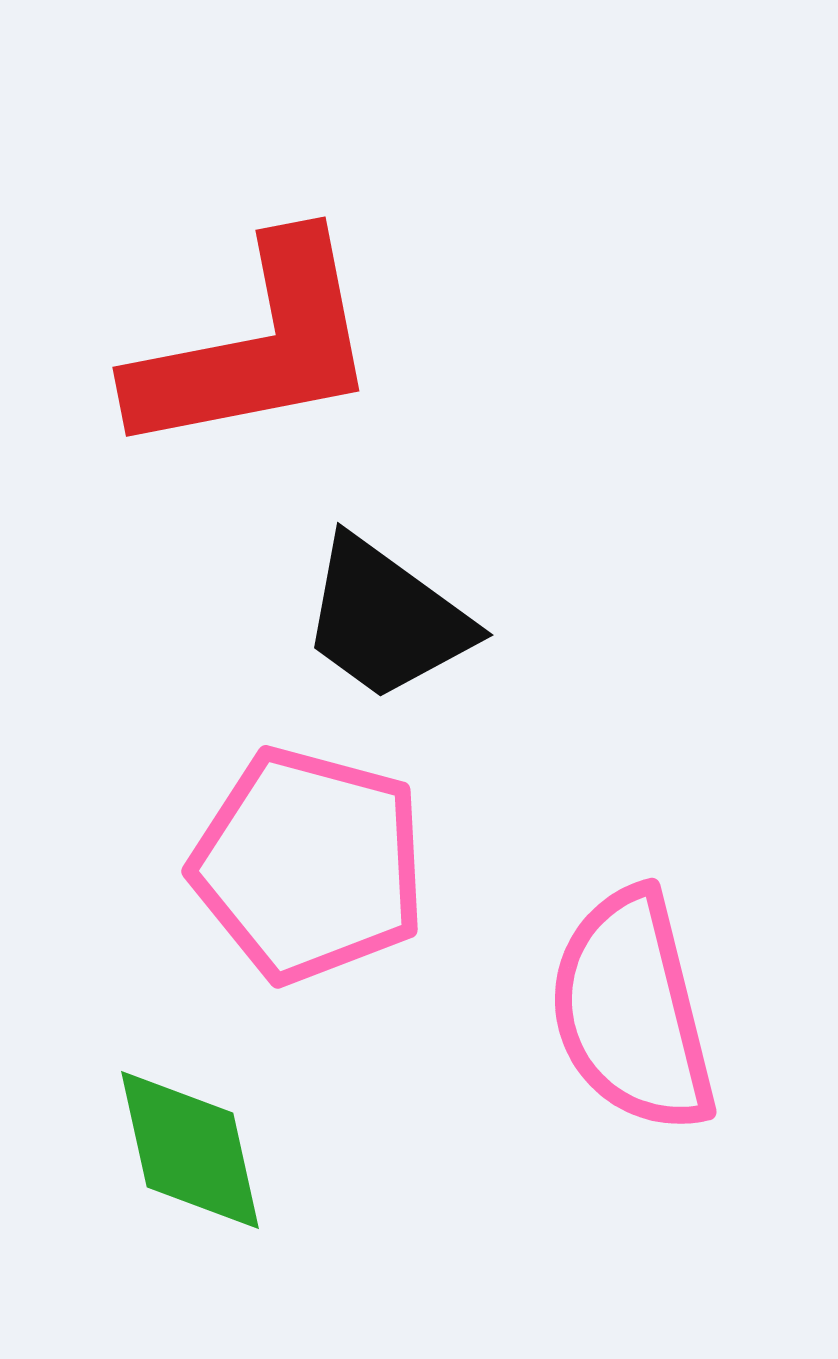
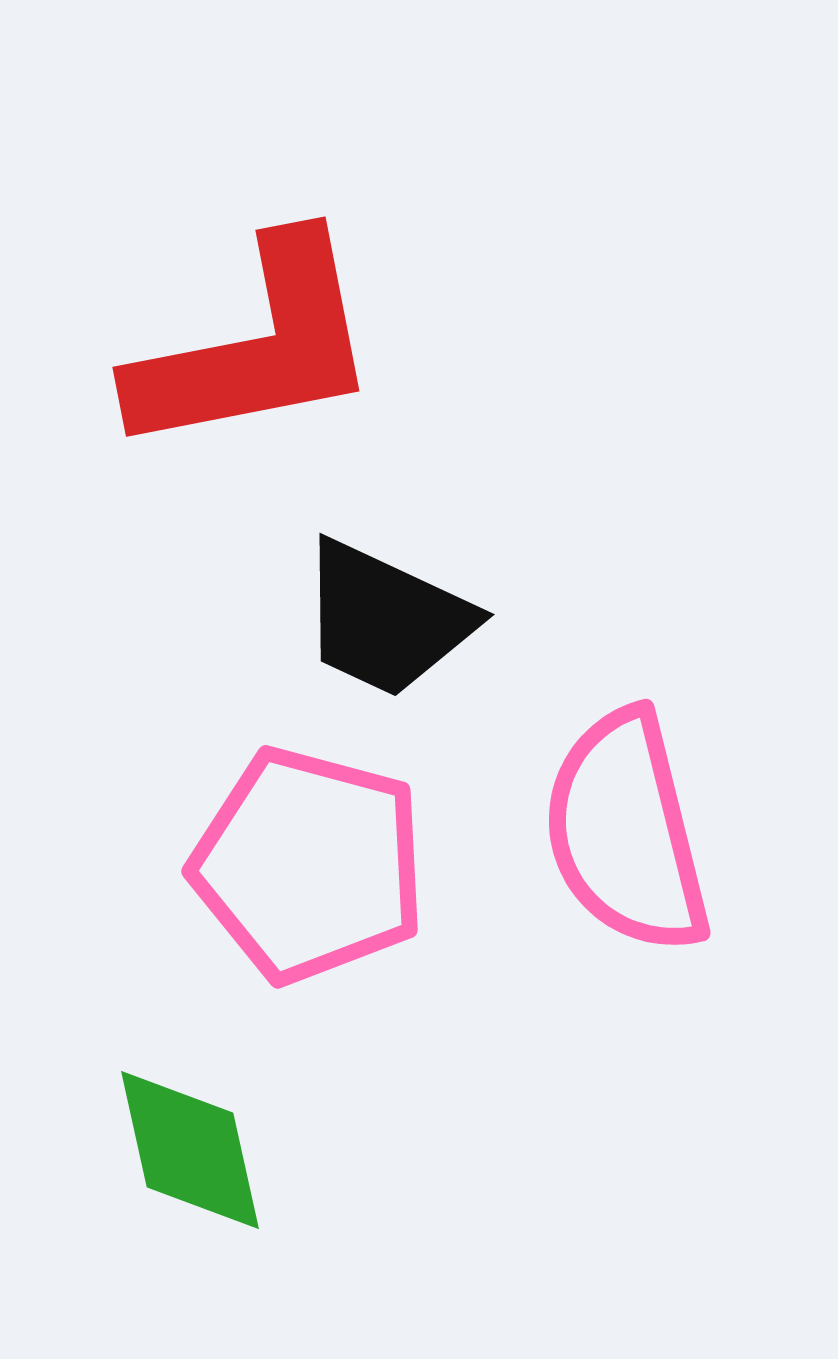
black trapezoid: rotated 11 degrees counterclockwise
pink semicircle: moved 6 px left, 179 px up
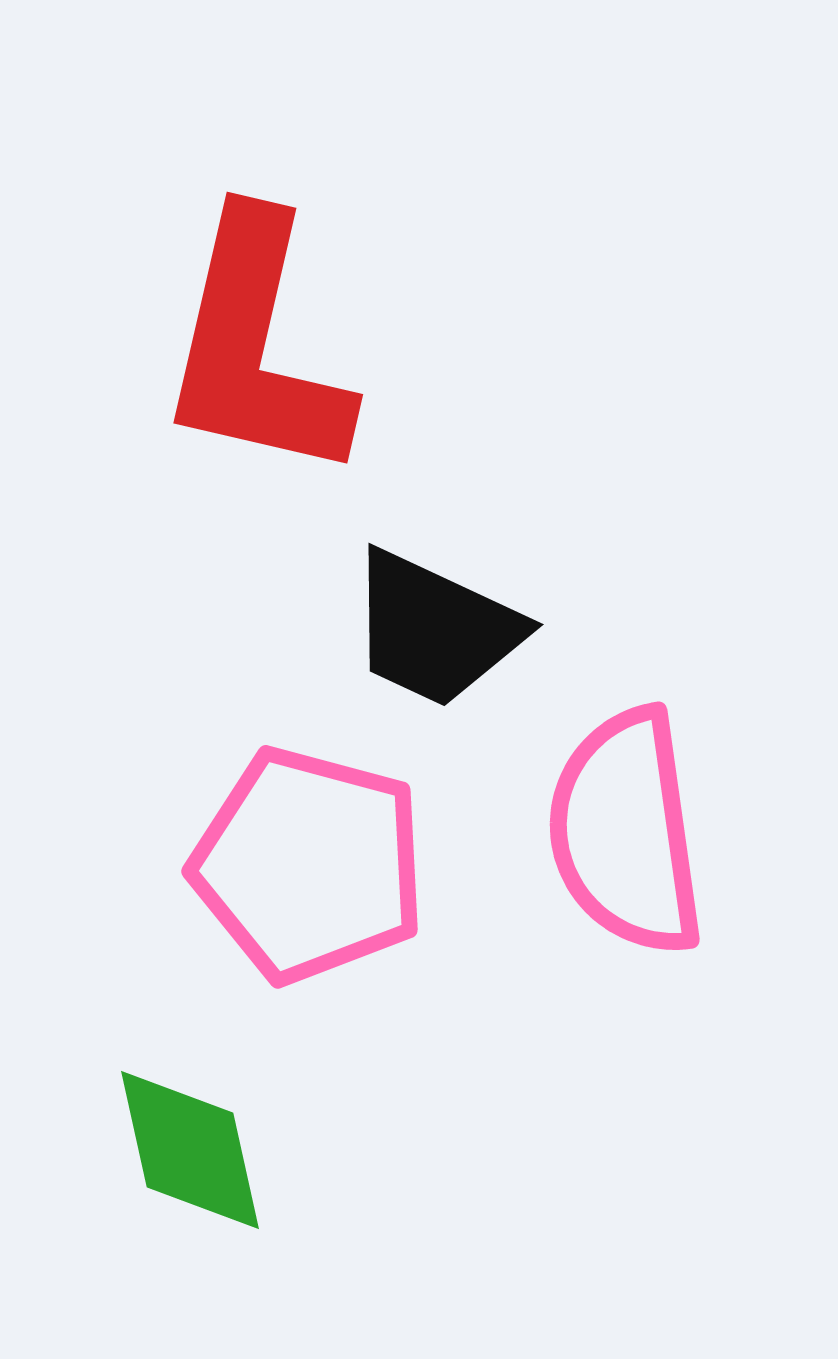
red L-shape: rotated 114 degrees clockwise
black trapezoid: moved 49 px right, 10 px down
pink semicircle: rotated 6 degrees clockwise
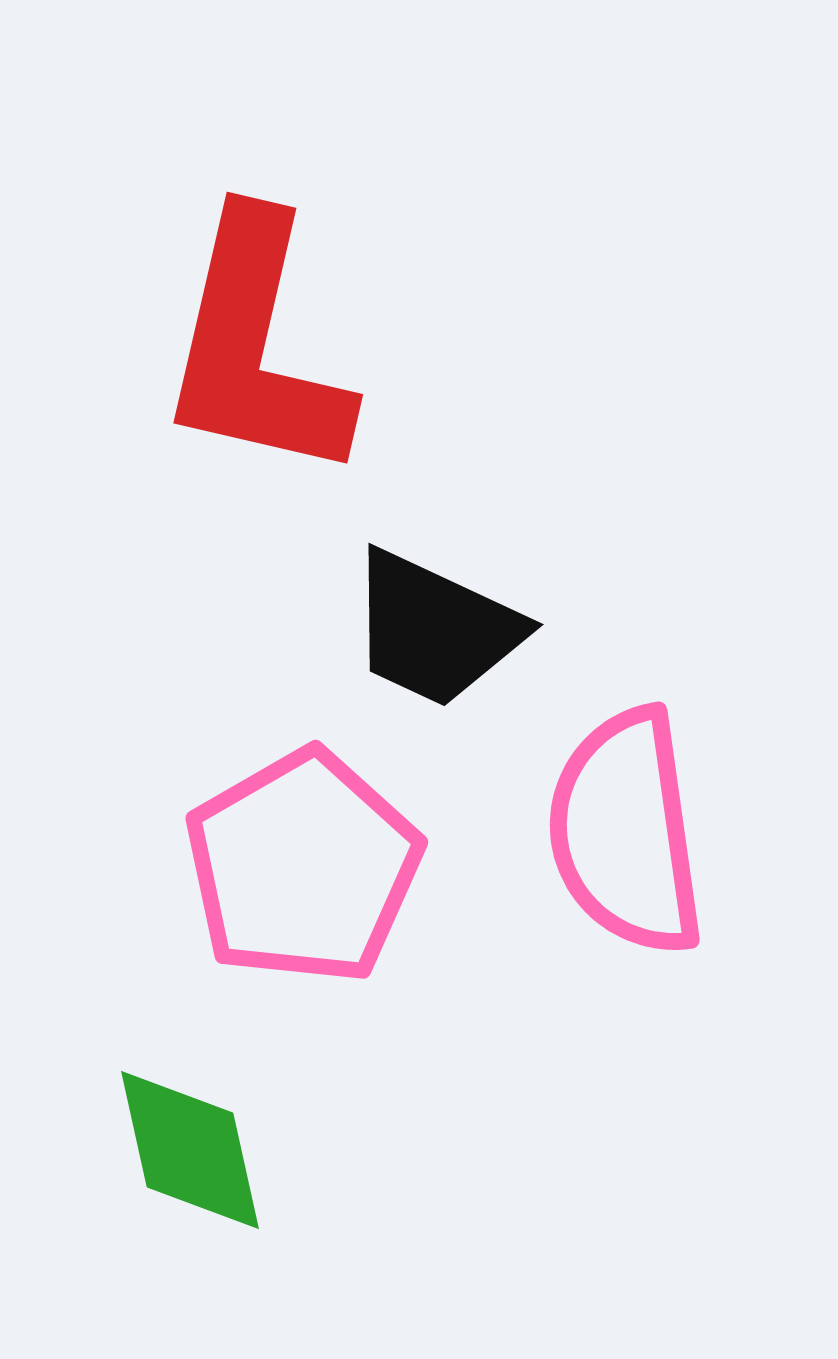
pink pentagon: moved 6 px left, 2 px down; rotated 27 degrees clockwise
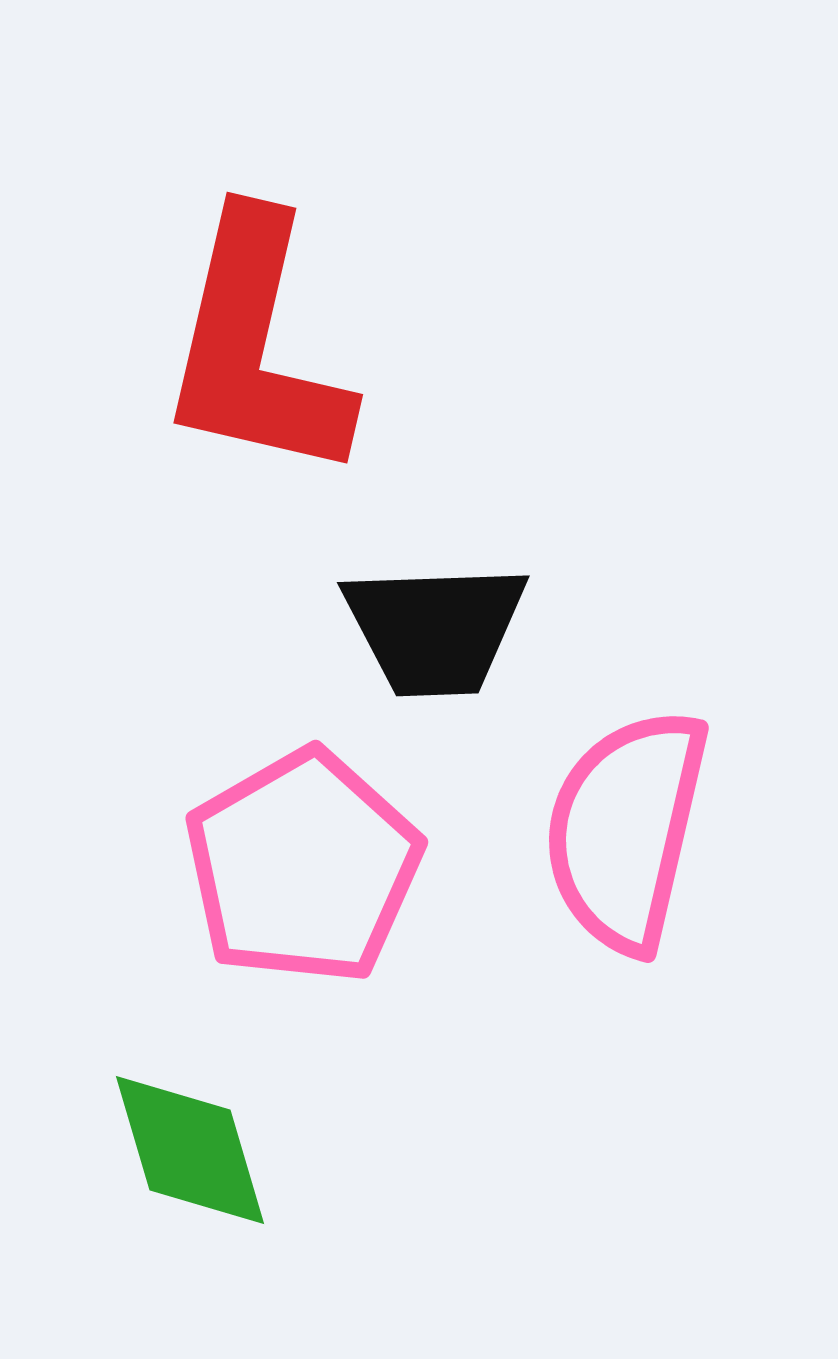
black trapezoid: rotated 27 degrees counterclockwise
pink semicircle: moved 2 px up; rotated 21 degrees clockwise
green diamond: rotated 4 degrees counterclockwise
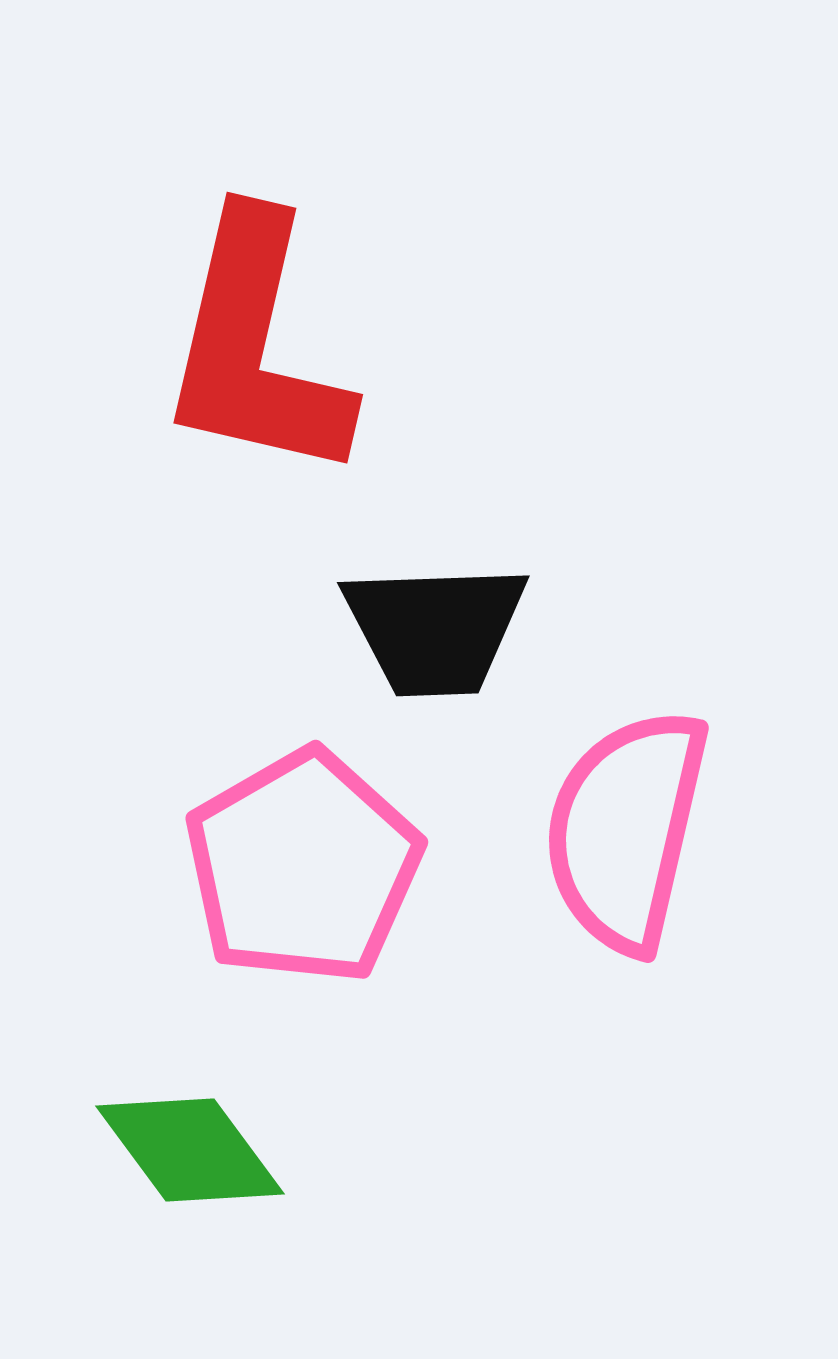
green diamond: rotated 20 degrees counterclockwise
